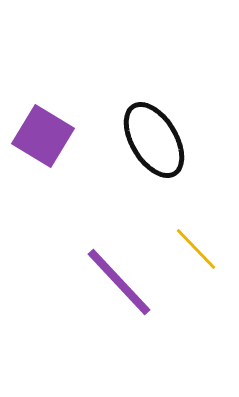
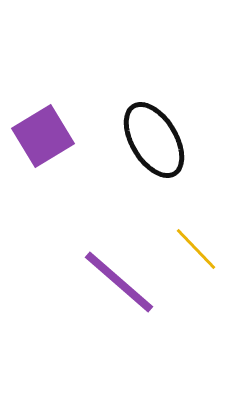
purple square: rotated 28 degrees clockwise
purple line: rotated 6 degrees counterclockwise
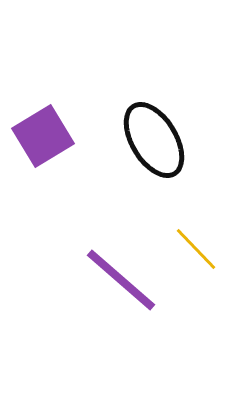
purple line: moved 2 px right, 2 px up
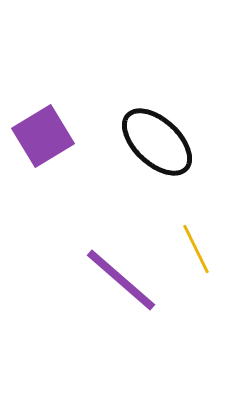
black ellipse: moved 3 px right, 2 px down; rotated 16 degrees counterclockwise
yellow line: rotated 18 degrees clockwise
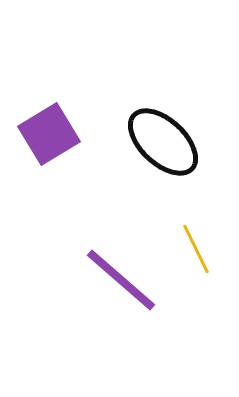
purple square: moved 6 px right, 2 px up
black ellipse: moved 6 px right
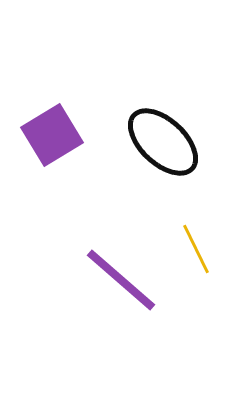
purple square: moved 3 px right, 1 px down
